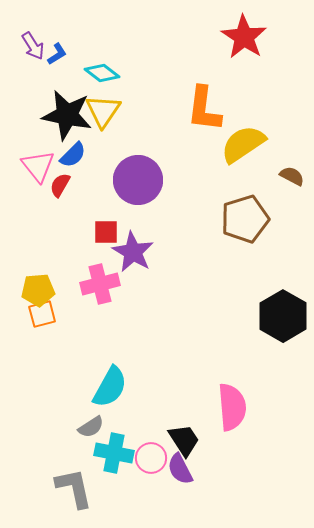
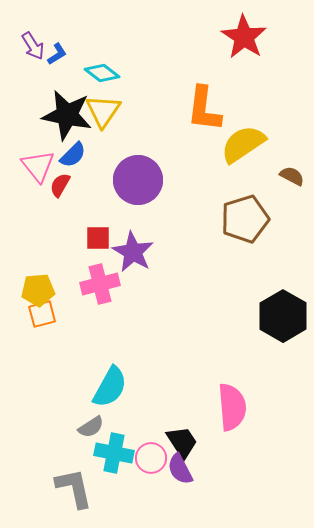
red square: moved 8 px left, 6 px down
black trapezoid: moved 2 px left, 2 px down
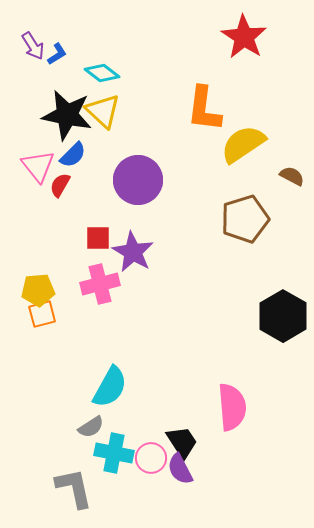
yellow triangle: rotated 21 degrees counterclockwise
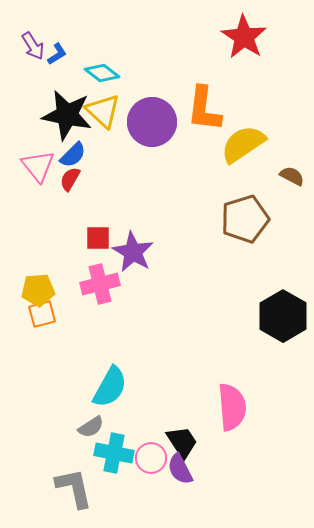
purple circle: moved 14 px right, 58 px up
red semicircle: moved 10 px right, 6 px up
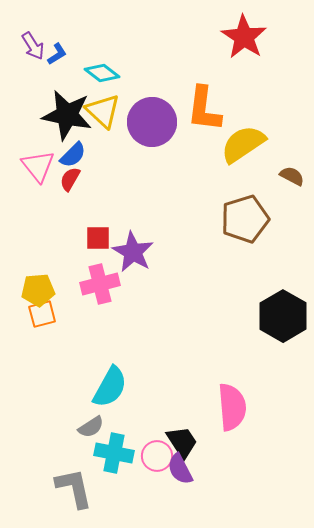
pink circle: moved 6 px right, 2 px up
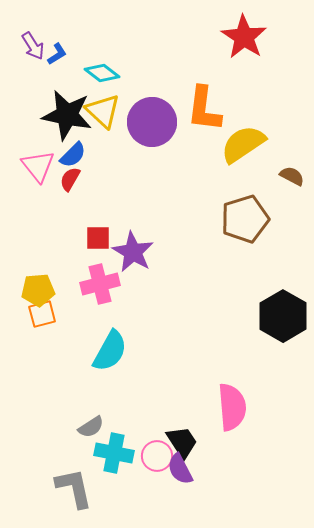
cyan semicircle: moved 36 px up
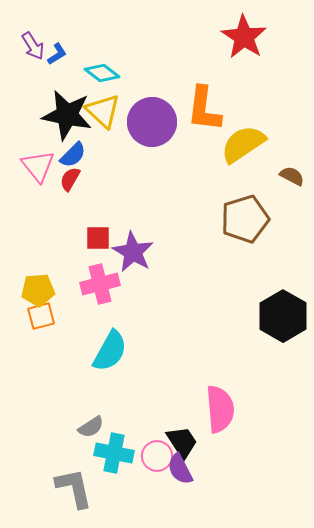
orange square: moved 1 px left, 2 px down
pink semicircle: moved 12 px left, 2 px down
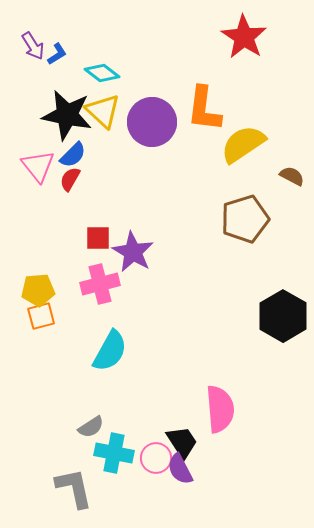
pink circle: moved 1 px left, 2 px down
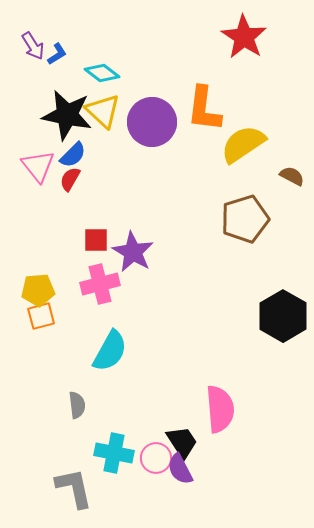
red square: moved 2 px left, 2 px down
gray semicircle: moved 14 px left, 22 px up; rotated 64 degrees counterclockwise
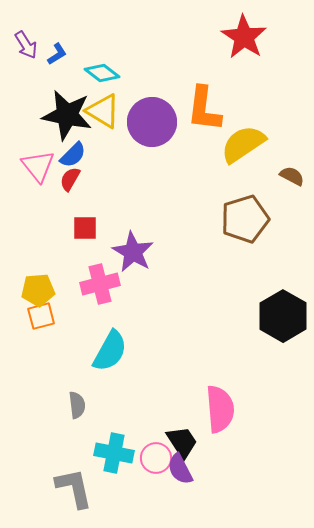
purple arrow: moved 7 px left, 1 px up
yellow triangle: rotated 12 degrees counterclockwise
red square: moved 11 px left, 12 px up
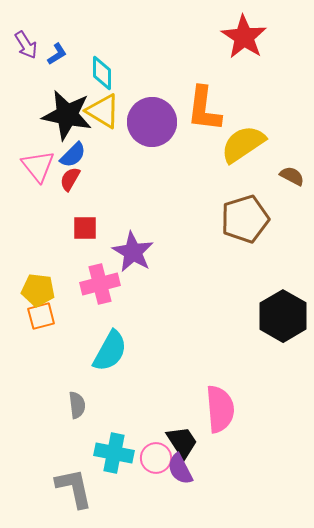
cyan diamond: rotated 52 degrees clockwise
yellow pentagon: rotated 12 degrees clockwise
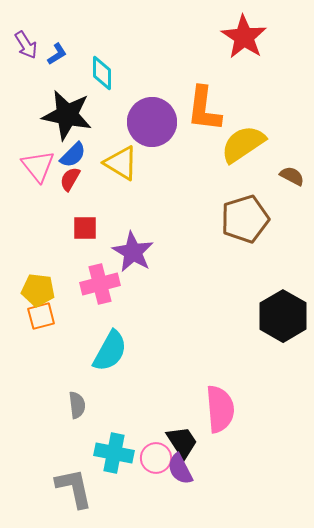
yellow triangle: moved 18 px right, 52 px down
